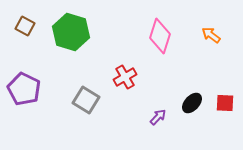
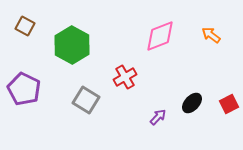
green hexagon: moved 1 px right, 13 px down; rotated 12 degrees clockwise
pink diamond: rotated 52 degrees clockwise
red square: moved 4 px right, 1 px down; rotated 30 degrees counterclockwise
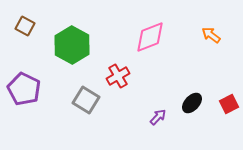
pink diamond: moved 10 px left, 1 px down
red cross: moved 7 px left, 1 px up
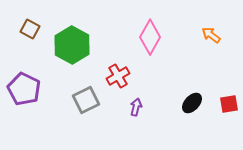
brown square: moved 5 px right, 3 px down
pink diamond: rotated 40 degrees counterclockwise
gray square: rotated 32 degrees clockwise
red square: rotated 18 degrees clockwise
purple arrow: moved 22 px left, 10 px up; rotated 30 degrees counterclockwise
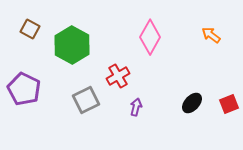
red square: rotated 12 degrees counterclockwise
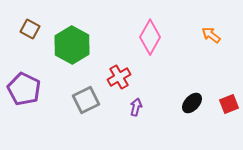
red cross: moved 1 px right, 1 px down
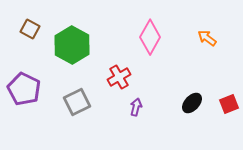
orange arrow: moved 4 px left, 3 px down
gray square: moved 9 px left, 2 px down
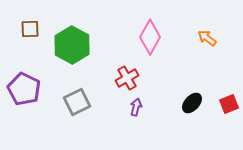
brown square: rotated 30 degrees counterclockwise
red cross: moved 8 px right, 1 px down
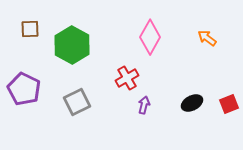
black ellipse: rotated 20 degrees clockwise
purple arrow: moved 8 px right, 2 px up
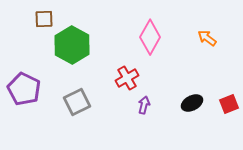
brown square: moved 14 px right, 10 px up
